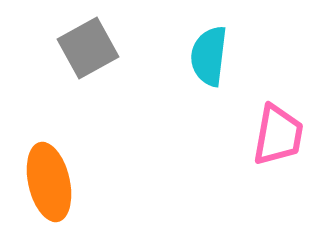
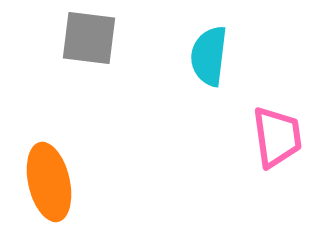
gray square: moved 1 px right, 10 px up; rotated 36 degrees clockwise
pink trapezoid: moved 1 px left, 2 px down; rotated 18 degrees counterclockwise
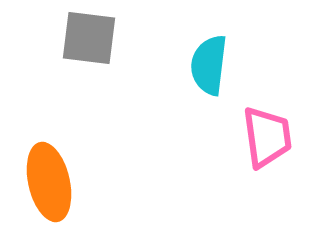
cyan semicircle: moved 9 px down
pink trapezoid: moved 10 px left
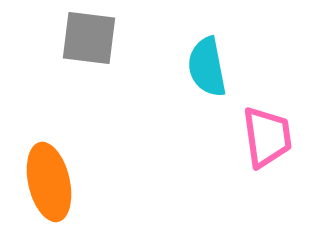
cyan semicircle: moved 2 px left, 2 px down; rotated 18 degrees counterclockwise
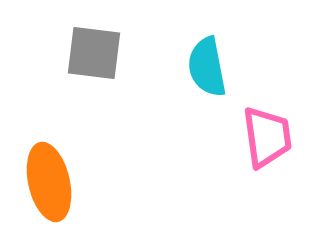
gray square: moved 5 px right, 15 px down
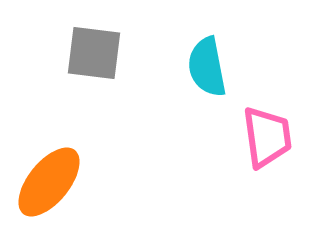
orange ellipse: rotated 52 degrees clockwise
